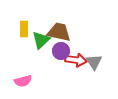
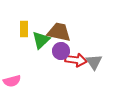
pink semicircle: moved 11 px left
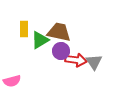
green triangle: moved 1 px left; rotated 12 degrees clockwise
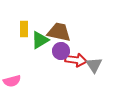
gray triangle: moved 3 px down
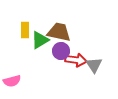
yellow rectangle: moved 1 px right, 1 px down
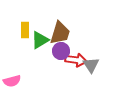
brown trapezoid: moved 1 px right, 1 px down; rotated 95 degrees clockwise
gray triangle: moved 3 px left
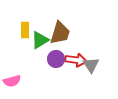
purple circle: moved 5 px left, 8 px down
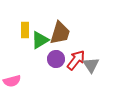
red arrow: rotated 60 degrees counterclockwise
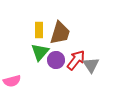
yellow rectangle: moved 14 px right
green triangle: moved 12 px down; rotated 18 degrees counterclockwise
purple circle: moved 1 px down
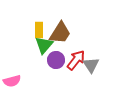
brown trapezoid: rotated 15 degrees clockwise
green triangle: moved 4 px right, 7 px up
